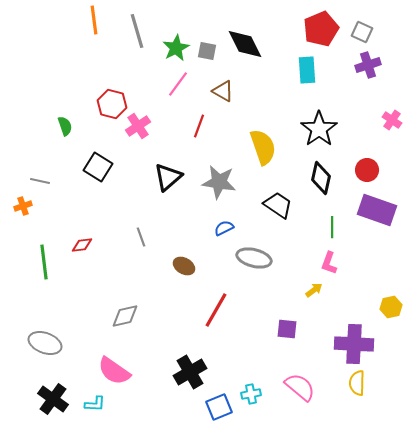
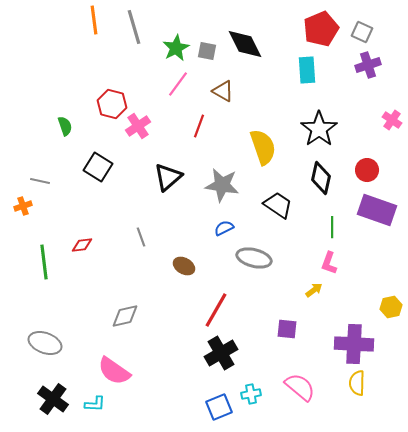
gray line at (137, 31): moved 3 px left, 4 px up
gray star at (219, 182): moved 3 px right, 3 px down
black cross at (190, 372): moved 31 px right, 19 px up
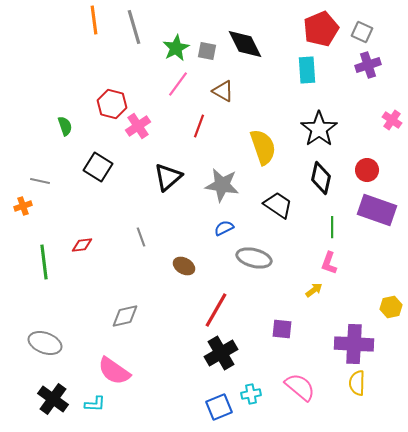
purple square at (287, 329): moved 5 px left
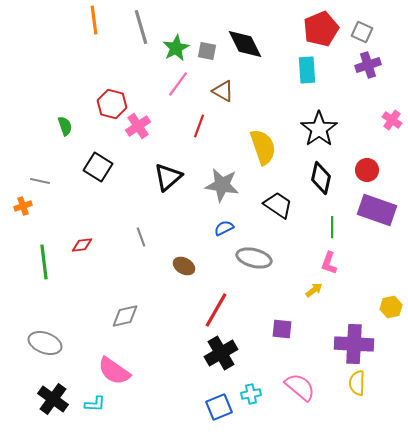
gray line at (134, 27): moved 7 px right
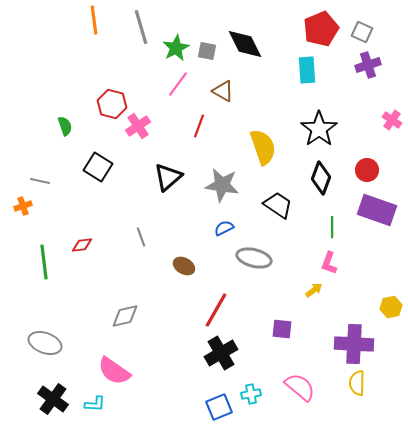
black diamond at (321, 178): rotated 8 degrees clockwise
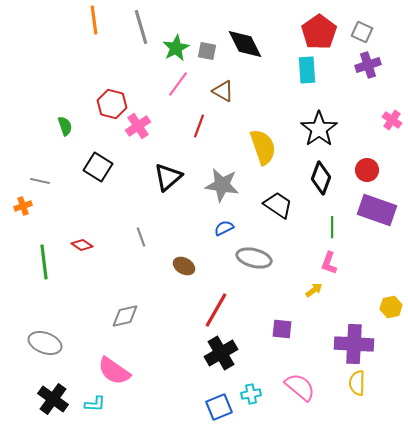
red pentagon at (321, 29): moved 2 px left, 3 px down; rotated 12 degrees counterclockwise
red diamond at (82, 245): rotated 40 degrees clockwise
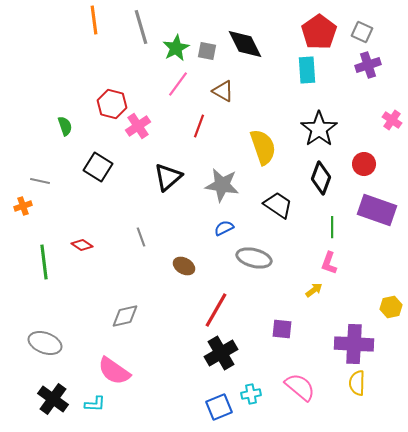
red circle at (367, 170): moved 3 px left, 6 px up
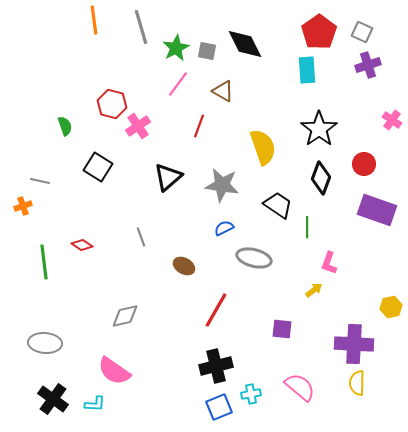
green line at (332, 227): moved 25 px left
gray ellipse at (45, 343): rotated 16 degrees counterclockwise
black cross at (221, 353): moved 5 px left, 13 px down; rotated 16 degrees clockwise
